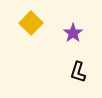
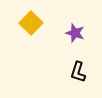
purple star: moved 2 px right; rotated 18 degrees counterclockwise
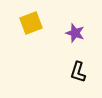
yellow square: rotated 25 degrees clockwise
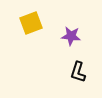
purple star: moved 4 px left, 3 px down; rotated 12 degrees counterclockwise
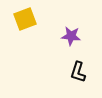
yellow square: moved 6 px left, 4 px up
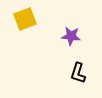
black L-shape: moved 1 px down
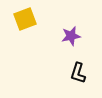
purple star: rotated 18 degrees counterclockwise
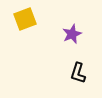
purple star: moved 1 px right, 2 px up; rotated 12 degrees counterclockwise
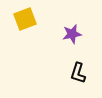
purple star: rotated 12 degrees clockwise
